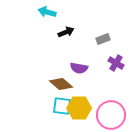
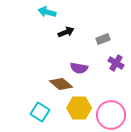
cyan square: moved 22 px left, 6 px down; rotated 24 degrees clockwise
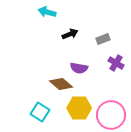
black arrow: moved 4 px right, 2 px down
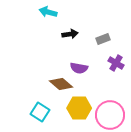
cyan arrow: moved 1 px right
black arrow: rotated 14 degrees clockwise
pink circle: moved 1 px left
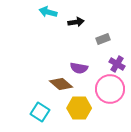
black arrow: moved 6 px right, 12 px up
purple cross: moved 1 px right, 1 px down
pink circle: moved 26 px up
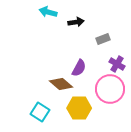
purple semicircle: rotated 72 degrees counterclockwise
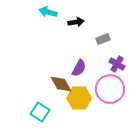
brown diamond: rotated 20 degrees clockwise
yellow hexagon: moved 10 px up
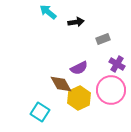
cyan arrow: rotated 24 degrees clockwise
purple semicircle: rotated 36 degrees clockwise
pink circle: moved 1 px right, 1 px down
yellow hexagon: rotated 25 degrees counterclockwise
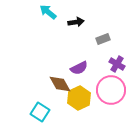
brown diamond: moved 1 px left
